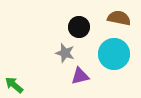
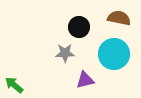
gray star: rotated 18 degrees counterclockwise
purple triangle: moved 5 px right, 4 px down
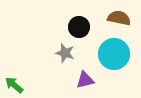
gray star: rotated 18 degrees clockwise
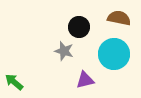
gray star: moved 1 px left, 2 px up
green arrow: moved 3 px up
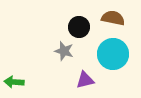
brown semicircle: moved 6 px left
cyan circle: moved 1 px left
green arrow: rotated 36 degrees counterclockwise
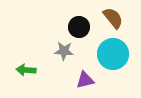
brown semicircle: rotated 40 degrees clockwise
gray star: rotated 12 degrees counterclockwise
green arrow: moved 12 px right, 12 px up
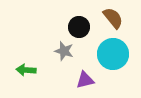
gray star: rotated 12 degrees clockwise
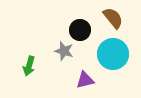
black circle: moved 1 px right, 3 px down
green arrow: moved 3 px right, 4 px up; rotated 78 degrees counterclockwise
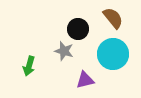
black circle: moved 2 px left, 1 px up
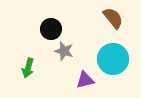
black circle: moved 27 px left
cyan circle: moved 5 px down
green arrow: moved 1 px left, 2 px down
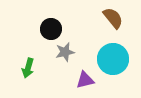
gray star: moved 1 px right, 1 px down; rotated 30 degrees counterclockwise
